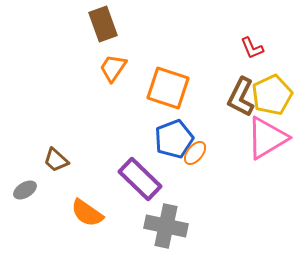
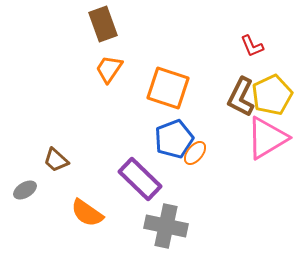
red L-shape: moved 2 px up
orange trapezoid: moved 4 px left, 1 px down
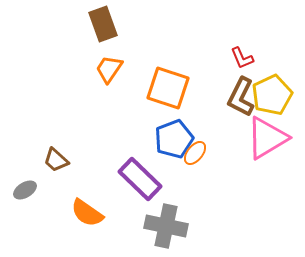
red L-shape: moved 10 px left, 12 px down
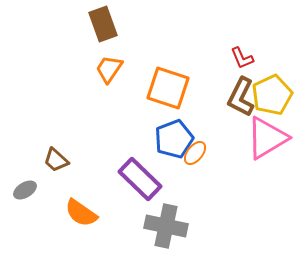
orange semicircle: moved 6 px left
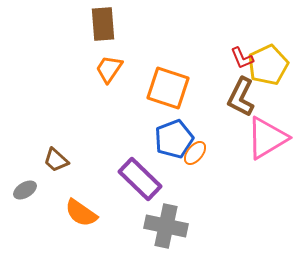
brown rectangle: rotated 16 degrees clockwise
yellow pentagon: moved 4 px left, 30 px up
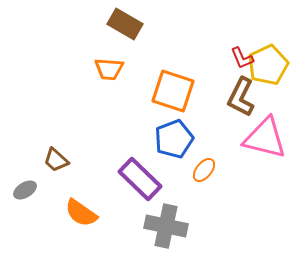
brown rectangle: moved 22 px right; rotated 56 degrees counterclockwise
orange trapezoid: rotated 120 degrees counterclockwise
orange square: moved 5 px right, 3 px down
pink triangle: moved 2 px left; rotated 45 degrees clockwise
orange ellipse: moved 9 px right, 17 px down
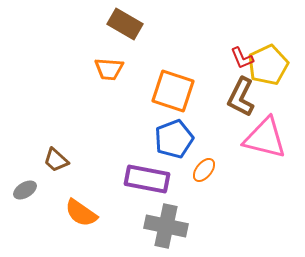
purple rectangle: moved 7 px right; rotated 33 degrees counterclockwise
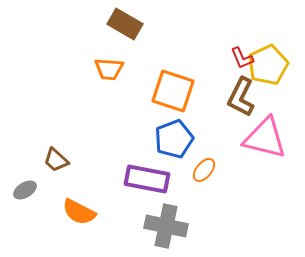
orange semicircle: moved 2 px left, 1 px up; rotated 8 degrees counterclockwise
